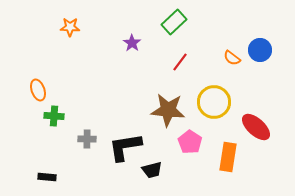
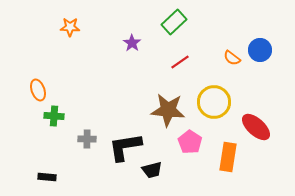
red line: rotated 18 degrees clockwise
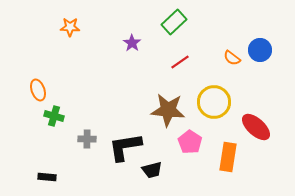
green cross: rotated 12 degrees clockwise
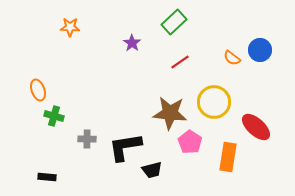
brown star: moved 2 px right, 3 px down
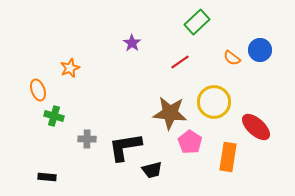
green rectangle: moved 23 px right
orange star: moved 41 px down; rotated 24 degrees counterclockwise
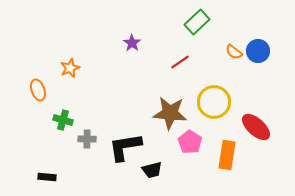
blue circle: moved 2 px left, 1 px down
orange semicircle: moved 2 px right, 6 px up
green cross: moved 9 px right, 4 px down
orange rectangle: moved 1 px left, 2 px up
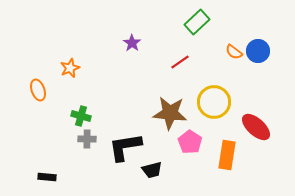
green cross: moved 18 px right, 4 px up
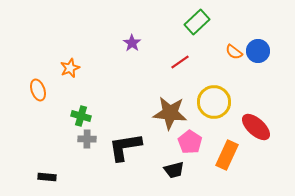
orange rectangle: rotated 16 degrees clockwise
black trapezoid: moved 22 px right
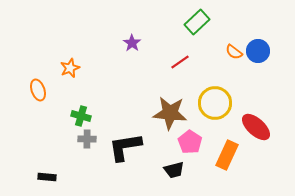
yellow circle: moved 1 px right, 1 px down
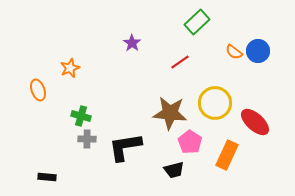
red ellipse: moved 1 px left, 5 px up
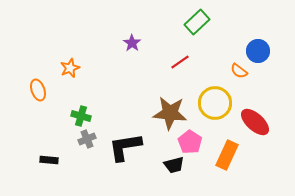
orange semicircle: moved 5 px right, 19 px down
gray cross: rotated 24 degrees counterclockwise
black trapezoid: moved 5 px up
black rectangle: moved 2 px right, 17 px up
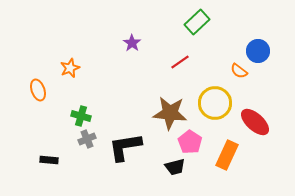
black trapezoid: moved 1 px right, 2 px down
